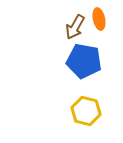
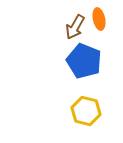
blue pentagon: rotated 12 degrees clockwise
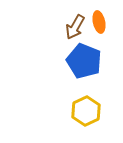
orange ellipse: moved 3 px down
yellow hexagon: rotated 20 degrees clockwise
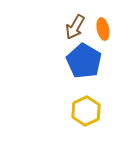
orange ellipse: moved 4 px right, 7 px down
blue pentagon: rotated 8 degrees clockwise
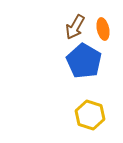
yellow hexagon: moved 4 px right, 4 px down; rotated 16 degrees counterclockwise
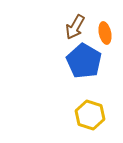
orange ellipse: moved 2 px right, 4 px down
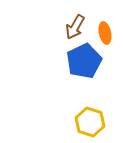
blue pentagon: rotated 16 degrees clockwise
yellow hexagon: moved 7 px down
